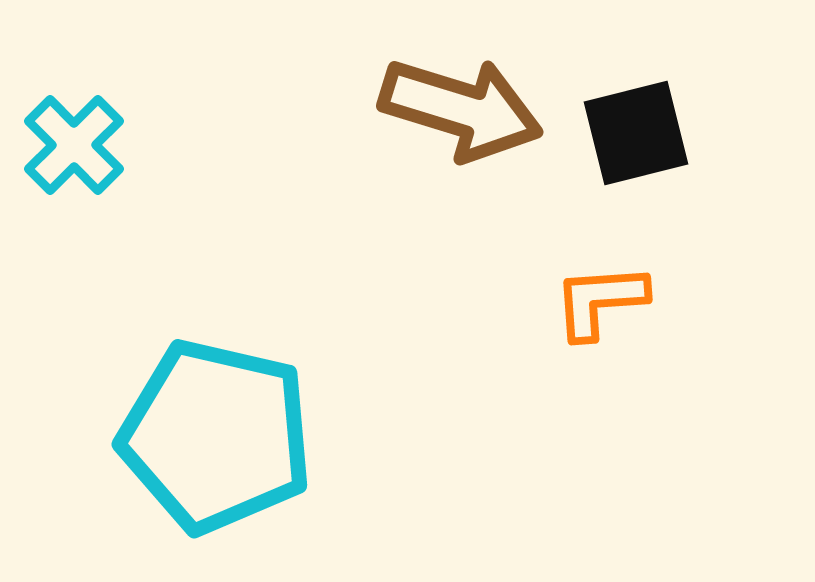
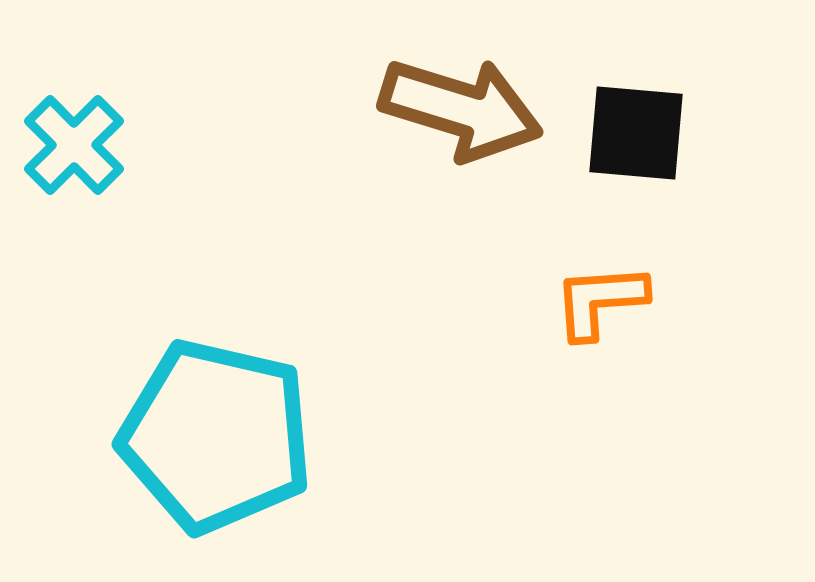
black square: rotated 19 degrees clockwise
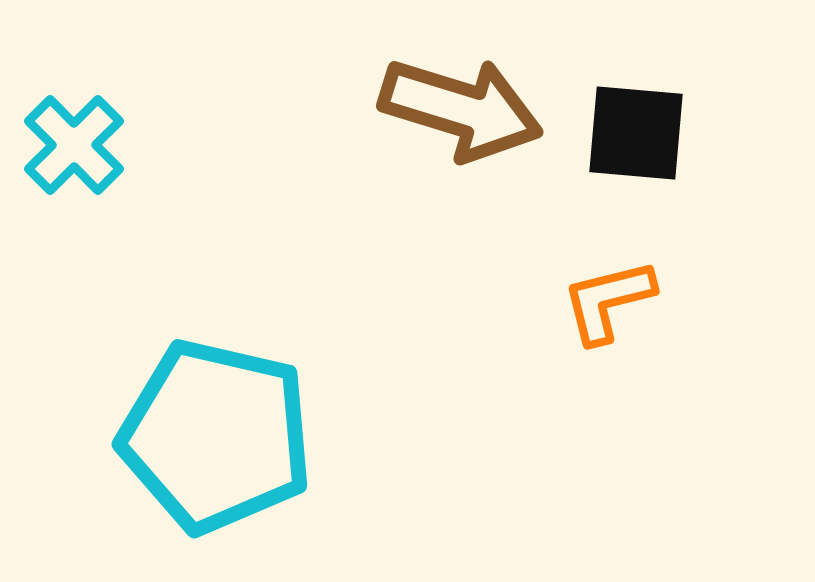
orange L-shape: moved 8 px right; rotated 10 degrees counterclockwise
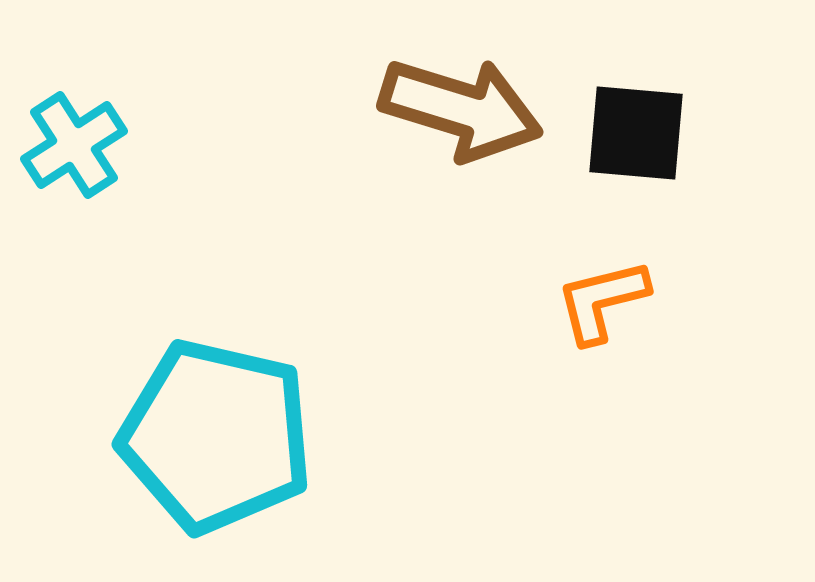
cyan cross: rotated 12 degrees clockwise
orange L-shape: moved 6 px left
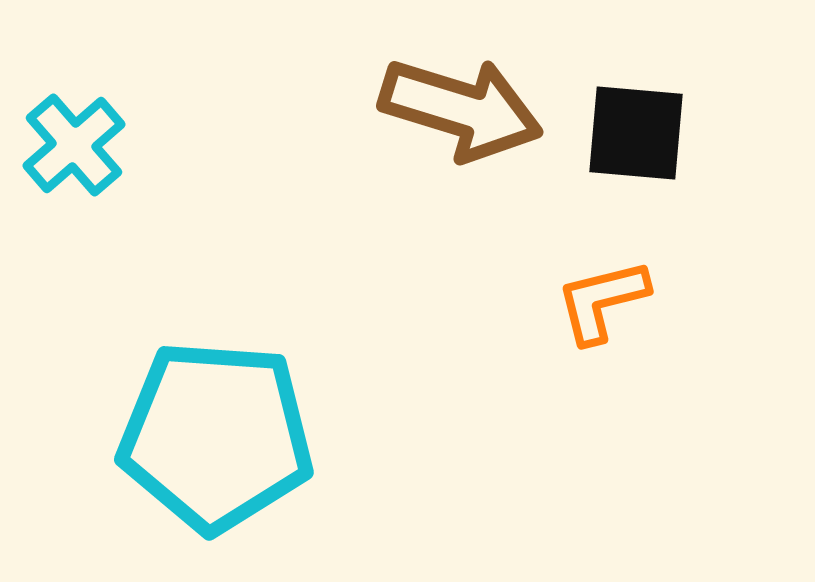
cyan cross: rotated 8 degrees counterclockwise
cyan pentagon: rotated 9 degrees counterclockwise
